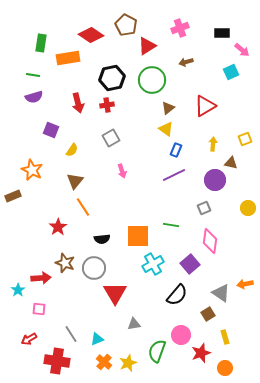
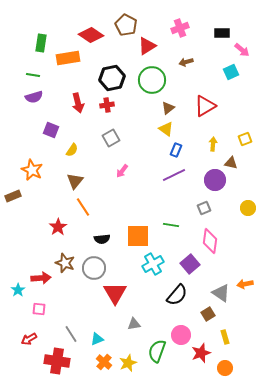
pink arrow at (122, 171): rotated 56 degrees clockwise
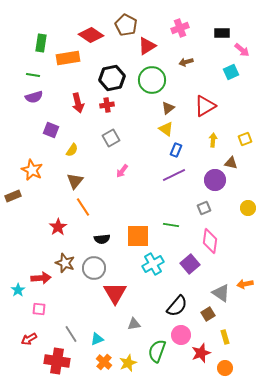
yellow arrow at (213, 144): moved 4 px up
black semicircle at (177, 295): moved 11 px down
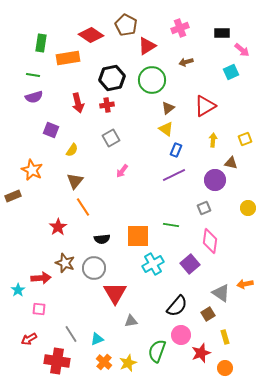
gray triangle at (134, 324): moved 3 px left, 3 px up
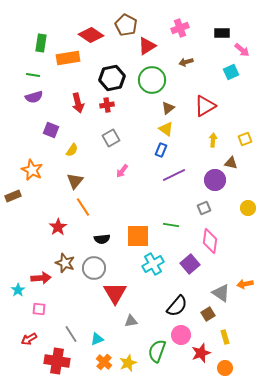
blue rectangle at (176, 150): moved 15 px left
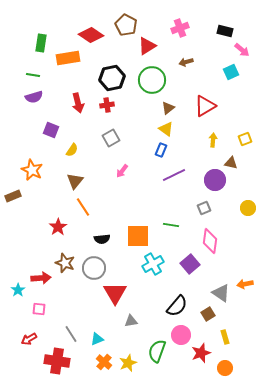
black rectangle at (222, 33): moved 3 px right, 2 px up; rotated 14 degrees clockwise
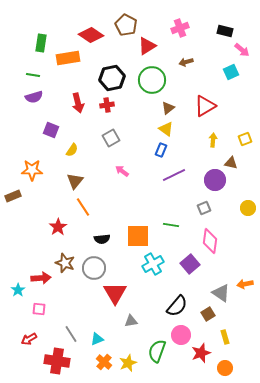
orange star at (32, 170): rotated 25 degrees counterclockwise
pink arrow at (122, 171): rotated 88 degrees clockwise
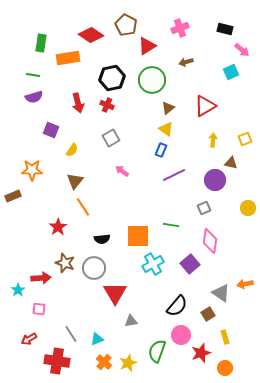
black rectangle at (225, 31): moved 2 px up
red cross at (107, 105): rotated 32 degrees clockwise
